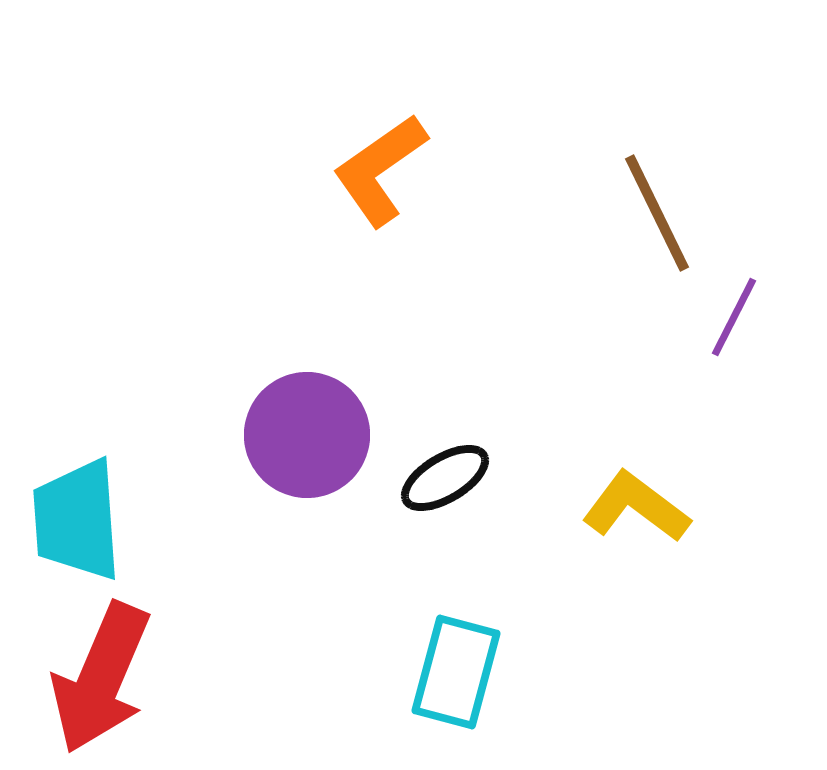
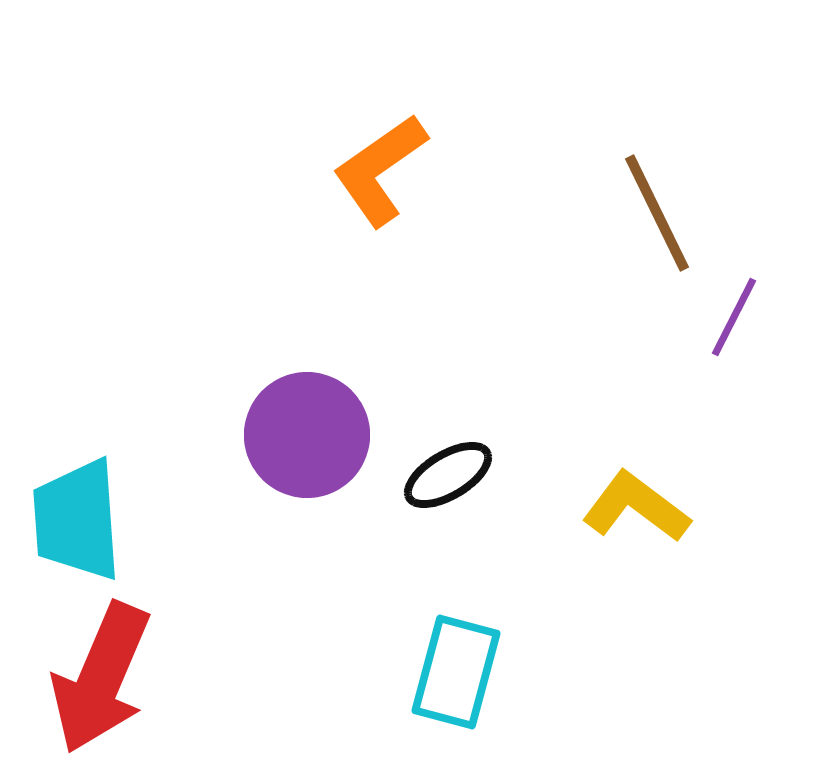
black ellipse: moved 3 px right, 3 px up
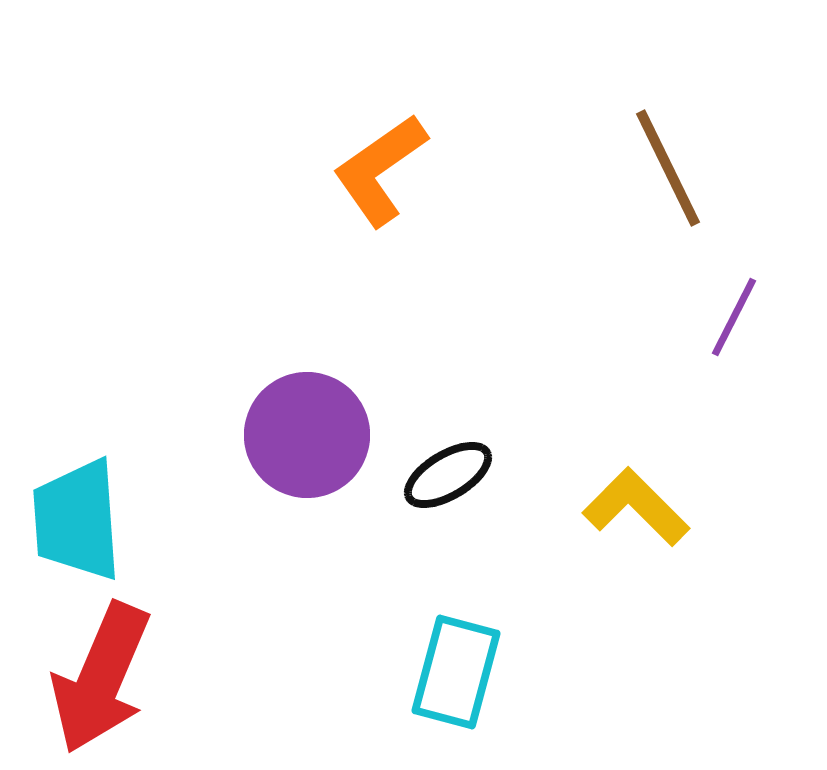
brown line: moved 11 px right, 45 px up
yellow L-shape: rotated 8 degrees clockwise
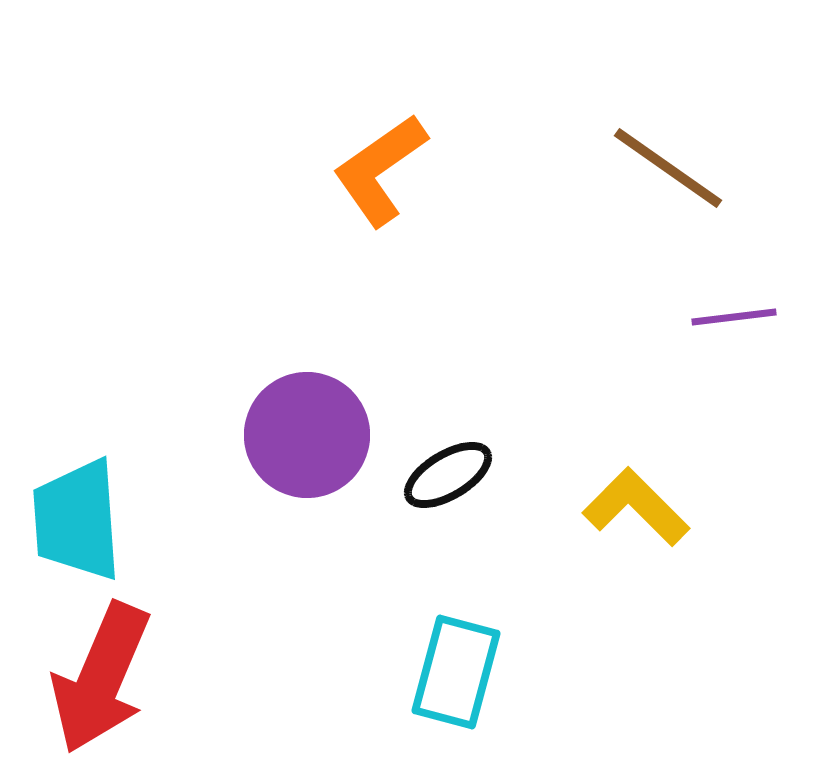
brown line: rotated 29 degrees counterclockwise
purple line: rotated 56 degrees clockwise
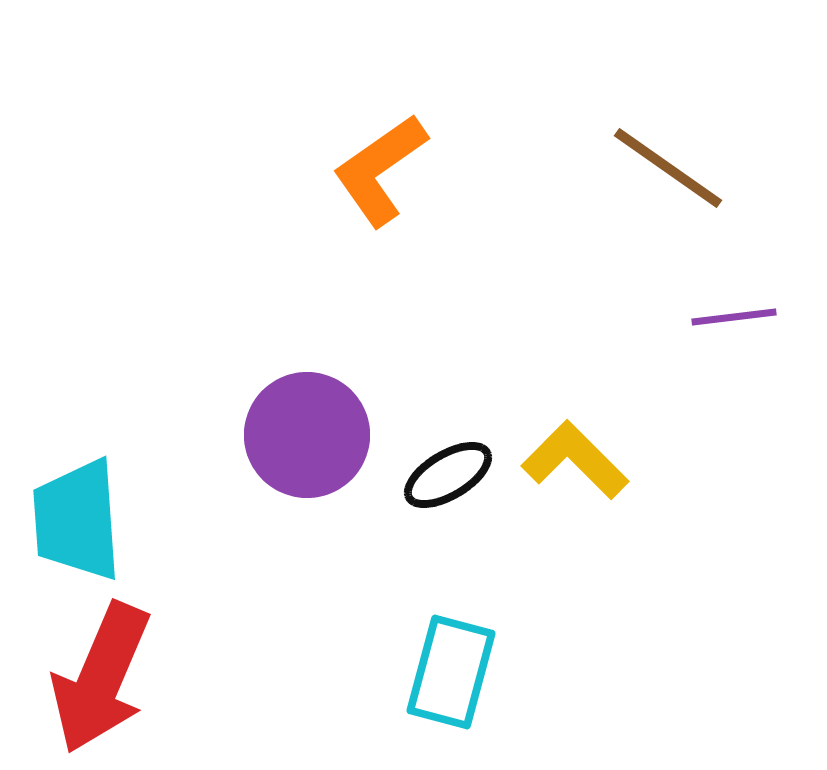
yellow L-shape: moved 61 px left, 47 px up
cyan rectangle: moved 5 px left
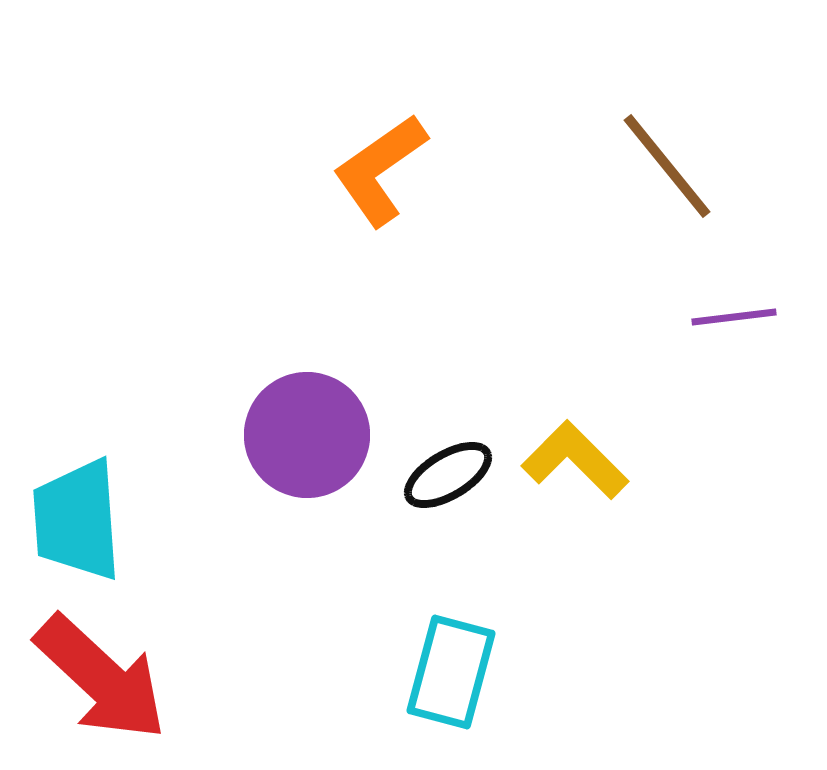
brown line: moved 1 px left, 2 px up; rotated 16 degrees clockwise
red arrow: rotated 70 degrees counterclockwise
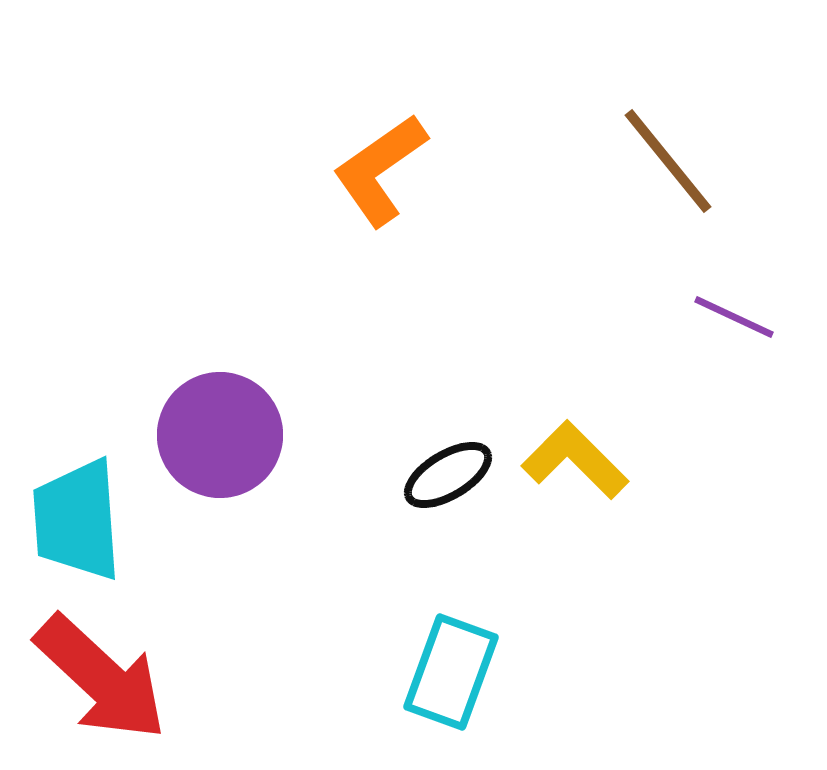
brown line: moved 1 px right, 5 px up
purple line: rotated 32 degrees clockwise
purple circle: moved 87 px left
cyan rectangle: rotated 5 degrees clockwise
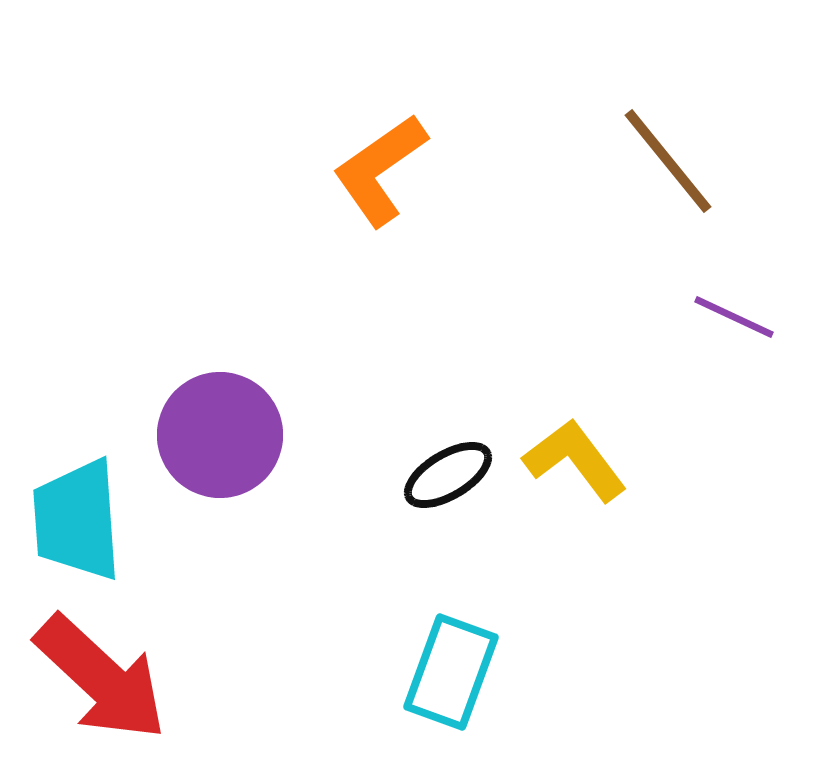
yellow L-shape: rotated 8 degrees clockwise
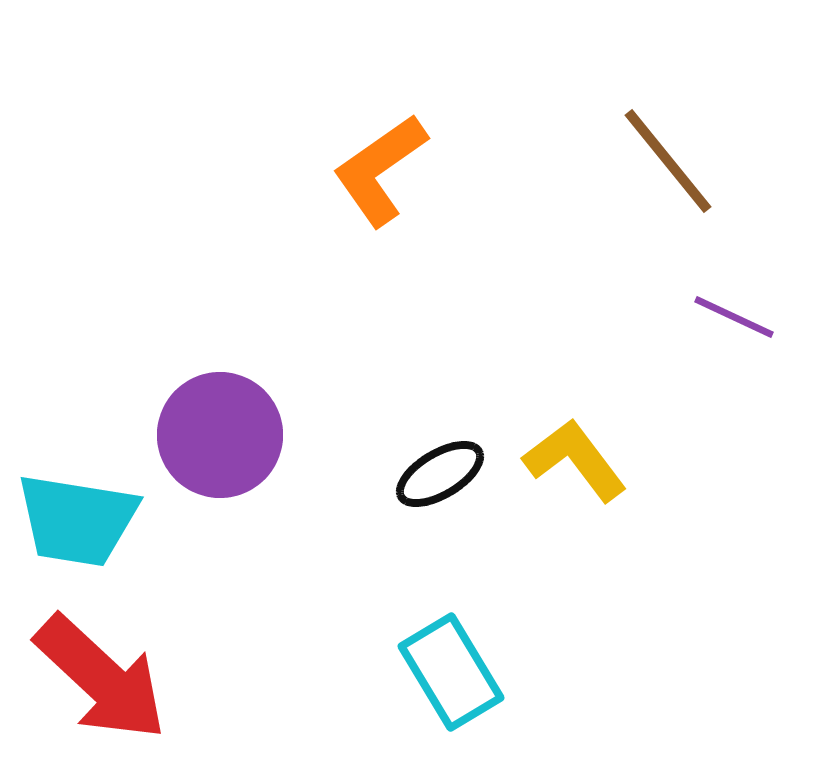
black ellipse: moved 8 px left, 1 px up
cyan trapezoid: rotated 77 degrees counterclockwise
cyan rectangle: rotated 51 degrees counterclockwise
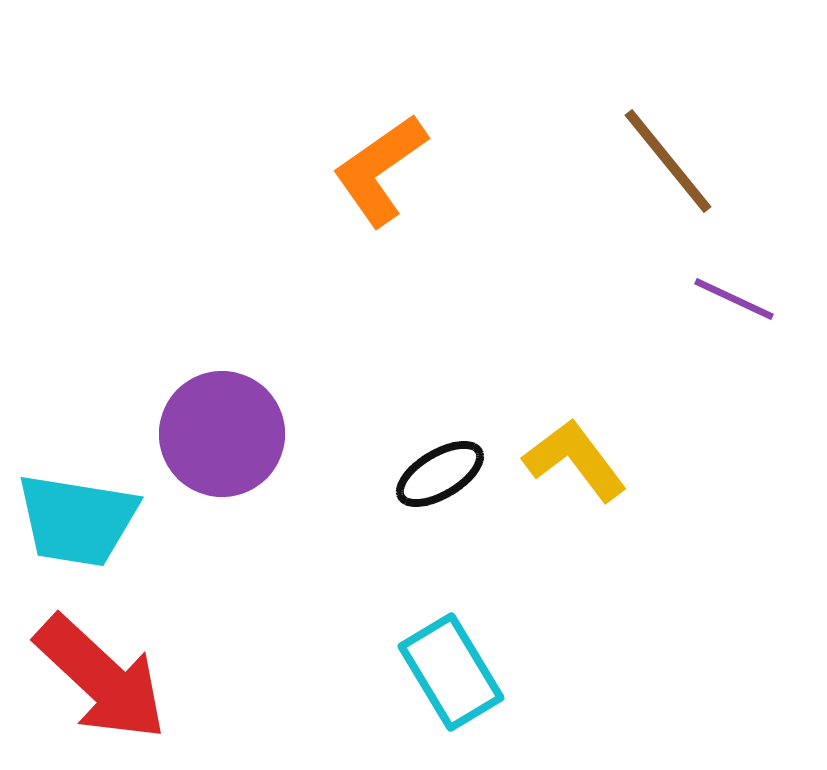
purple line: moved 18 px up
purple circle: moved 2 px right, 1 px up
